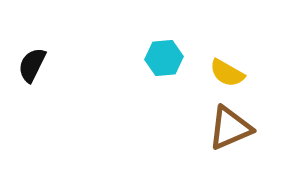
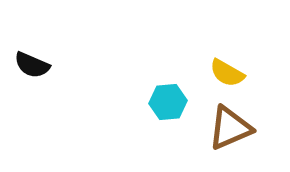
cyan hexagon: moved 4 px right, 44 px down
black semicircle: rotated 93 degrees counterclockwise
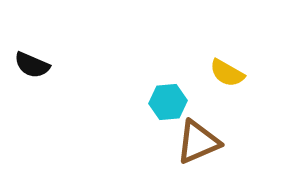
brown triangle: moved 32 px left, 14 px down
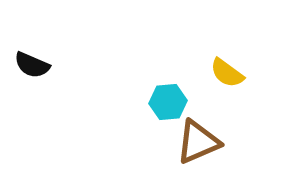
yellow semicircle: rotated 6 degrees clockwise
